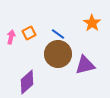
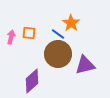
orange star: moved 21 px left
orange square: rotated 32 degrees clockwise
purple diamond: moved 5 px right, 1 px up
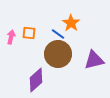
purple triangle: moved 9 px right, 5 px up
purple diamond: moved 4 px right, 1 px up
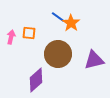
blue line: moved 17 px up
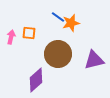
orange star: rotated 24 degrees clockwise
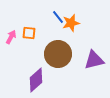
blue line: rotated 16 degrees clockwise
pink arrow: rotated 16 degrees clockwise
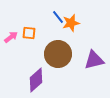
pink arrow: rotated 24 degrees clockwise
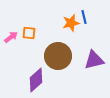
blue line: moved 26 px right; rotated 24 degrees clockwise
brown circle: moved 2 px down
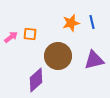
blue line: moved 8 px right, 5 px down
orange square: moved 1 px right, 1 px down
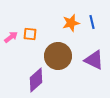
purple triangle: rotated 40 degrees clockwise
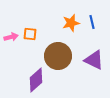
pink arrow: rotated 24 degrees clockwise
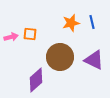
brown circle: moved 2 px right, 1 px down
